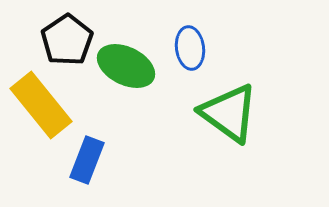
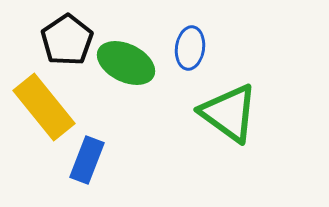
blue ellipse: rotated 15 degrees clockwise
green ellipse: moved 3 px up
yellow rectangle: moved 3 px right, 2 px down
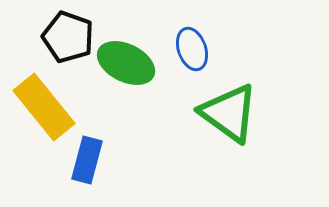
black pentagon: moved 1 px right, 3 px up; rotated 18 degrees counterclockwise
blue ellipse: moved 2 px right, 1 px down; rotated 27 degrees counterclockwise
blue rectangle: rotated 6 degrees counterclockwise
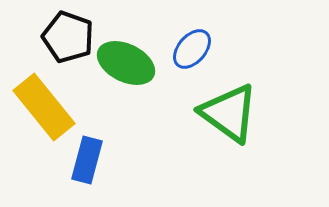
blue ellipse: rotated 60 degrees clockwise
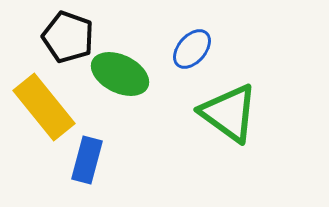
green ellipse: moved 6 px left, 11 px down
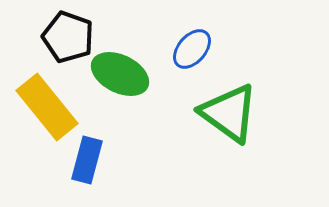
yellow rectangle: moved 3 px right
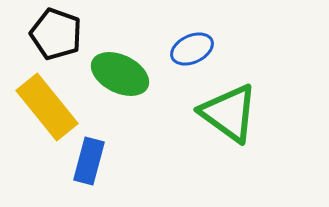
black pentagon: moved 12 px left, 3 px up
blue ellipse: rotated 24 degrees clockwise
blue rectangle: moved 2 px right, 1 px down
